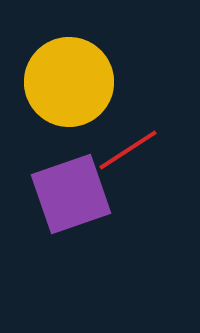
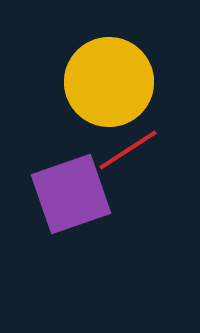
yellow circle: moved 40 px right
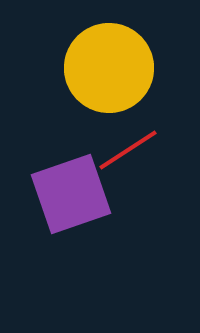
yellow circle: moved 14 px up
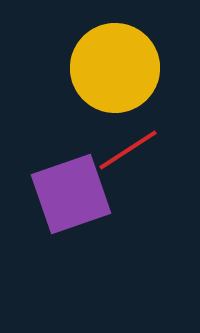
yellow circle: moved 6 px right
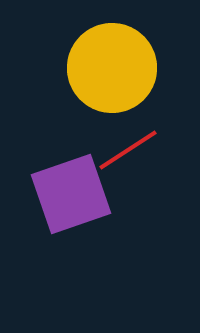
yellow circle: moved 3 px left
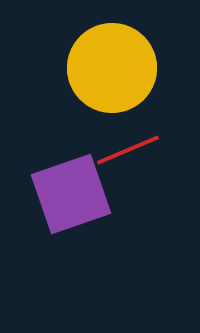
red line: rotated 10 degrees clockwise
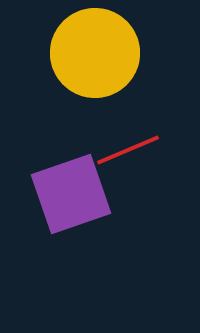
yellow circle: moved 17 px left, 15 px up
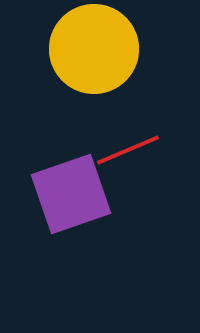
yellow circle: moved 1 px left, 4 px up
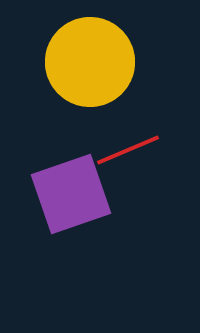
yellow circle: moved 4 px left, 13 px down
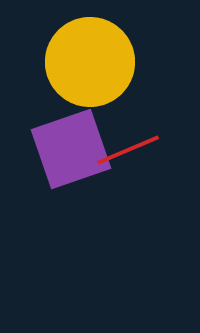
purple square: moved 45 px up
